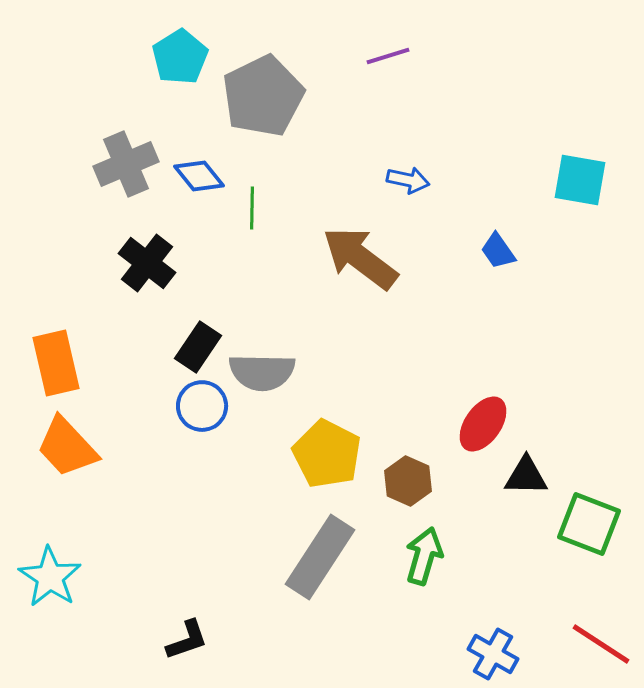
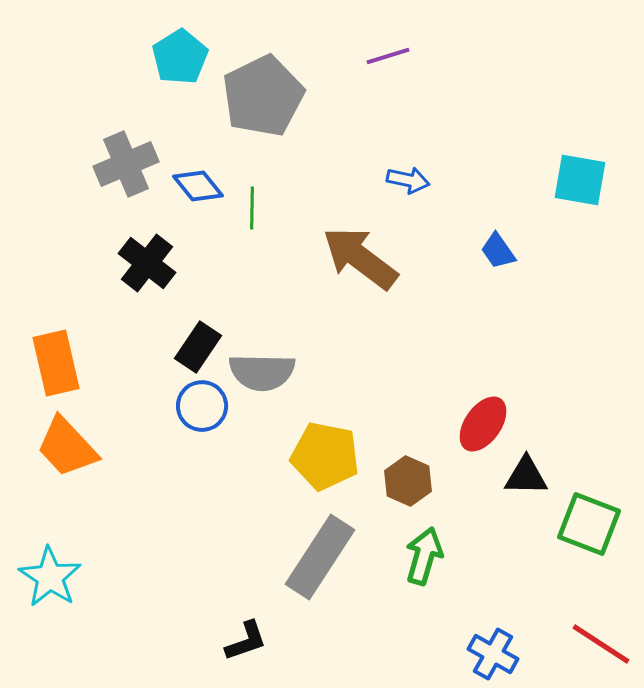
blue diamond: moved 1 px left, 10 px down
yellow pentagon: moved 2 px left, 2 px down; rotated 16 degrees counterclockwise
black L-shape: moved 59 px right, 1 px down
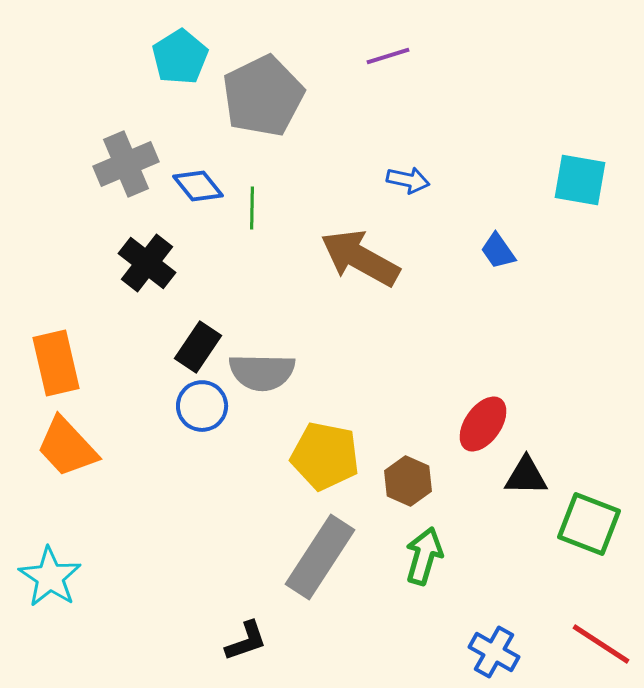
brown arrow: rotated 8 degrees counterclockwise
blue cross: moved 1 px right, 2 px up
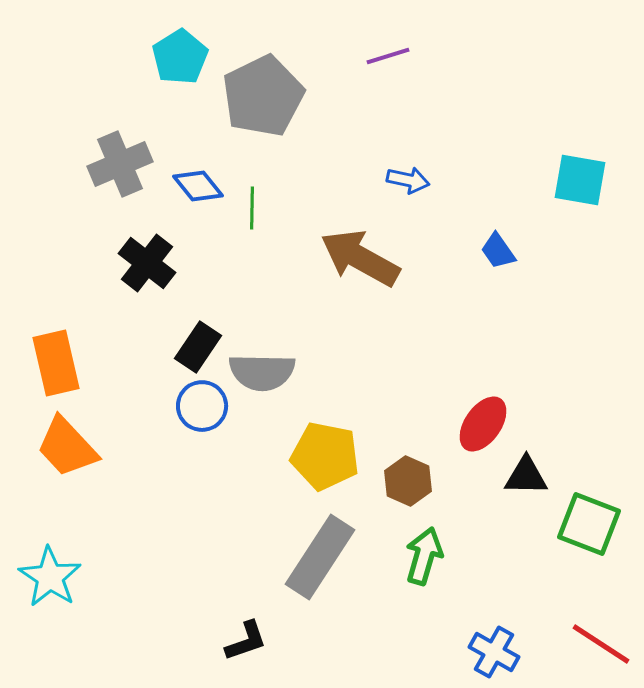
gray cross: moved 6 px left
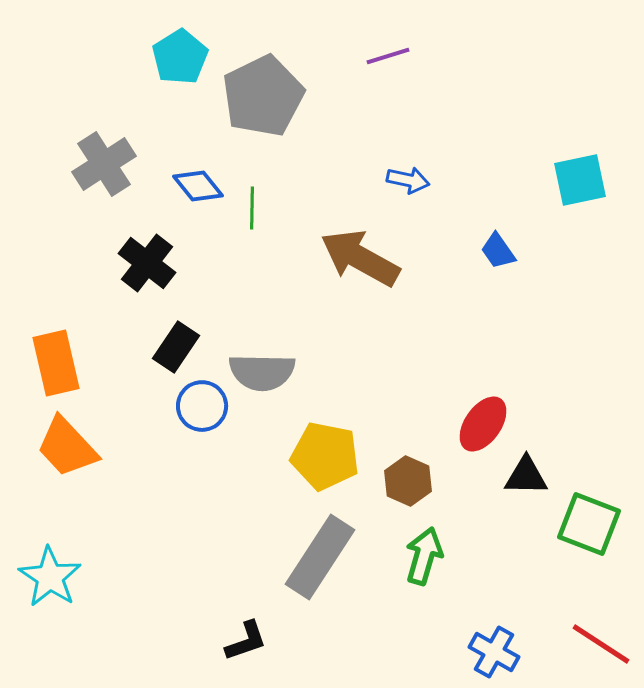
gray cross: moved 16 px left; rotated 10 degrees counterclockwise
cyan square: rotated 22 degrees counterclockwise
black rectangle: moved 22 px left
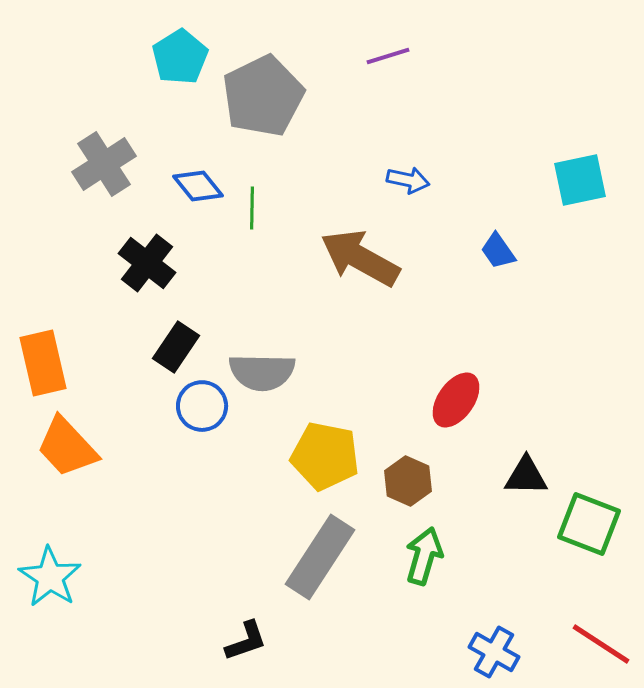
orange rectangle: moved 13 px left
red ellipse: moved 27 px left, 24 px up
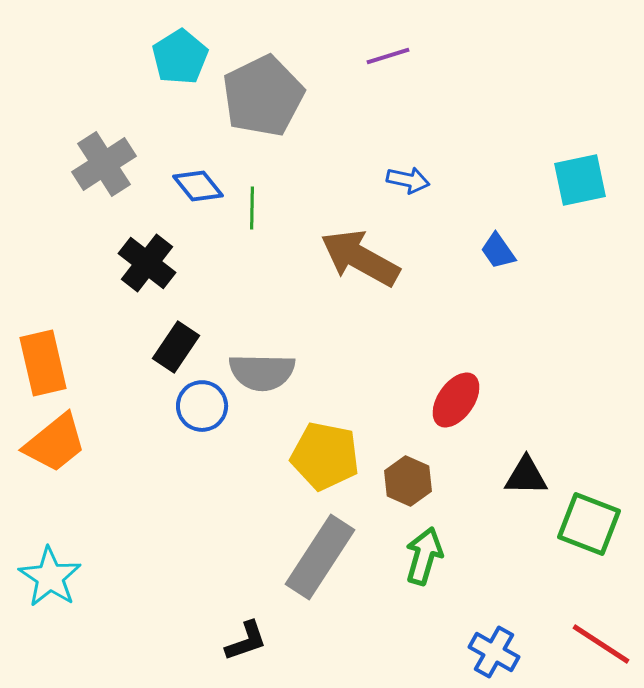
orange trapezoid: moved 12 px left, 4 px up; rotated 86 degrees counterclockwise
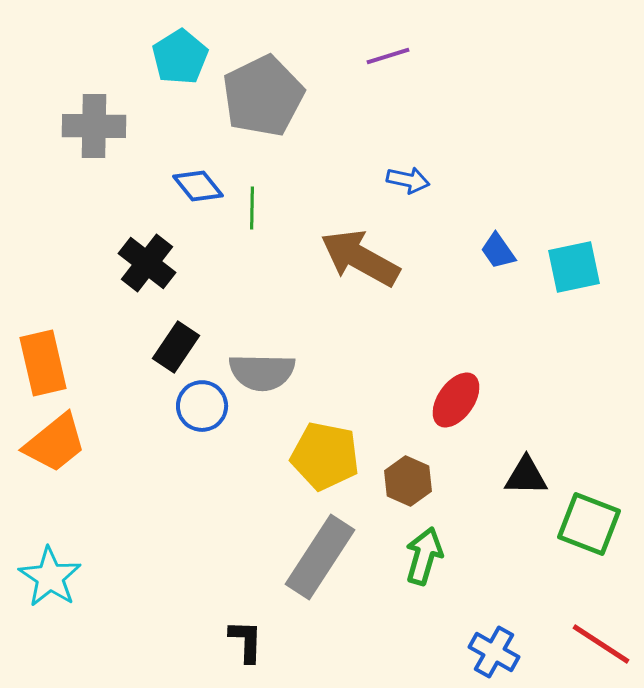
gray cross: moved 10 px left, 38 px up; rotated 34 degrees clockwise
cyan square: moved 6 px left, 87 px down
black L-shape: rotated 69 degrees counterclockwise
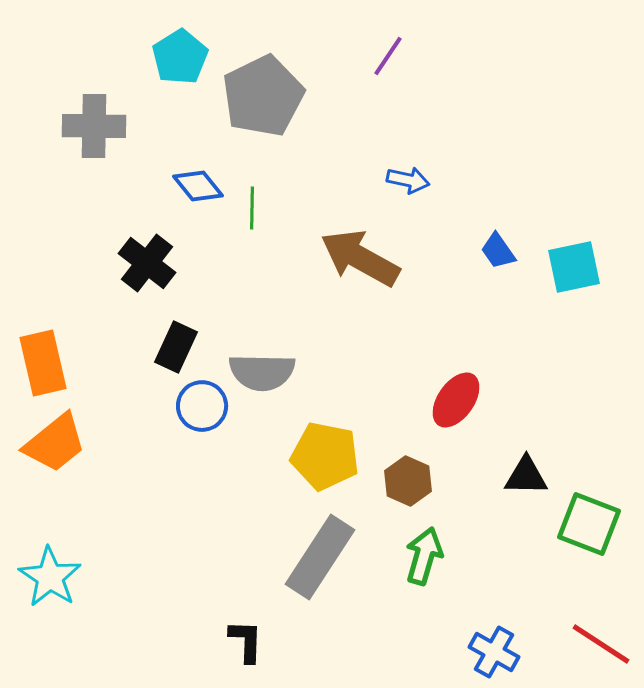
purple line: rotated 39 degrees counterclockwise
black rectangle: rotated 9 degrees counterclockwise
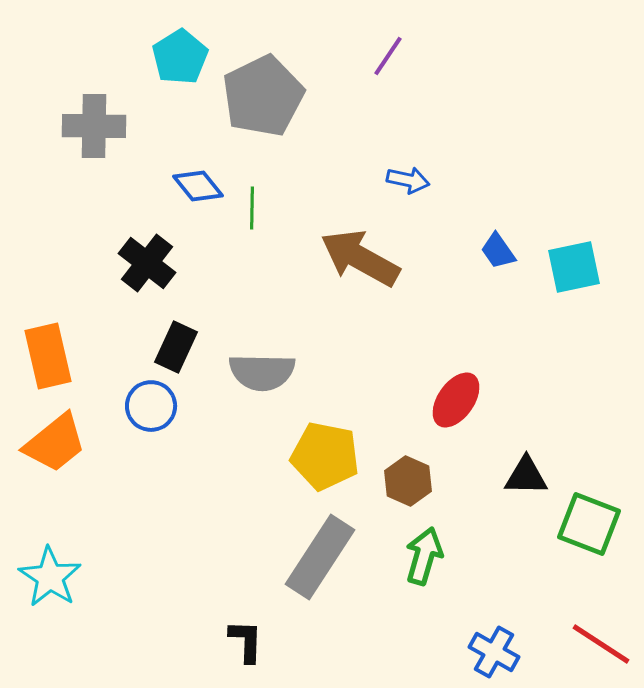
orange rectangle: moved 5 px right, 7 px up
blue circle: moved 51 px left
